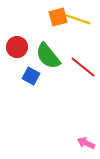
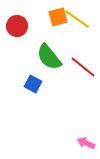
yellow line: rotated 16 degrees clockwise
red circle: moved 21 px up
green semicircle: moved 1 px right, 1 px down
blue square: moved 2 px right, 8 px down
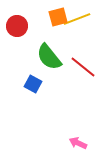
yellow line: rotated 56 degrees counterclockwise
pink arrow: moved 8 px left
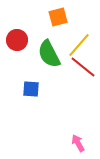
yellow line: moved 2 px right, 26 px down; rotated 28 degrees counterclockwise
red circle: moved 14 px down
green semicircle: moved 3 px up; rotated 12 degrees clockwise
blue square: moved 2 px left, 5 px down; rotated 24 degrees counterclockwise
pink arrow: rotated 36 degrees clockwise
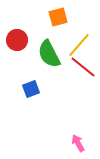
blue square: rotated 24 degrees counterclockwise
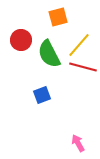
red circle: moved 4 px right
red line: rotated 24 degrees counterclockwise
blue square: moved 11 px right, 6 px down
